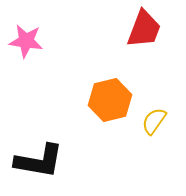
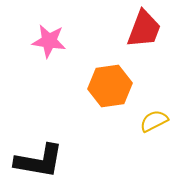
pink star: moved 23 px right
orange hexagon: moved 14 px up; rotated 6 degrees clockwise
yellow semicircle: rotated 28 degrees clockwise
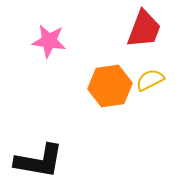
yellow semicircle: moved 4 px left, 41 px up
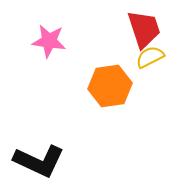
red trapezoid: rotated 39 degrees counterclockwise
yellow semicircle: moved 23 px up
black L-shape: rotated 15 degrees clockwise
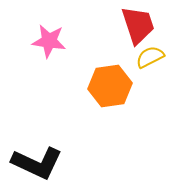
red trapezoid: moved 6 px left, 4 px up
black L-shape: moved 2 px left, 2 px down
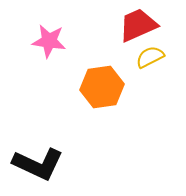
red trapezoid: rotated 96 degrees counterclockwise
orange hexagon: moved 8 px left, 1 px down
black L-shape: moved 1 px right, 1 px down
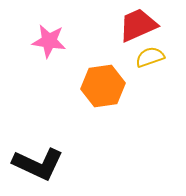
yellow semicircle: rotated 8 degrees clockwise
orange hexagon: moved 1 px right, 1 px up
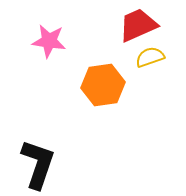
orange hexagon: moved 1 px up
black L-shape: rotated 96 degrees counterclockwise
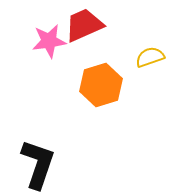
red trapezoid: moved 54 px left
pink star: rotated 16 degrees counterclockwise
orange hexagon: moved 2 px left; rotated 9 degrees counterclockwise
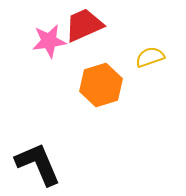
black L-shape: rotated 42 degrees counterclockwise
